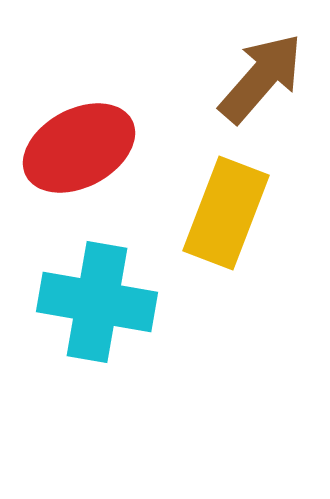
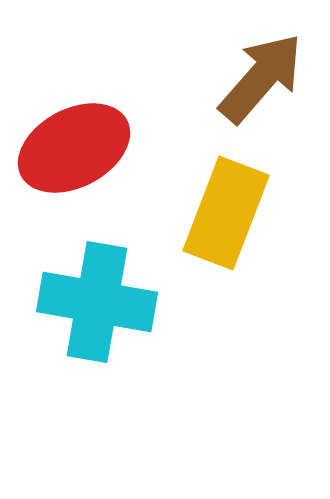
red ellipse: moved 5 px left
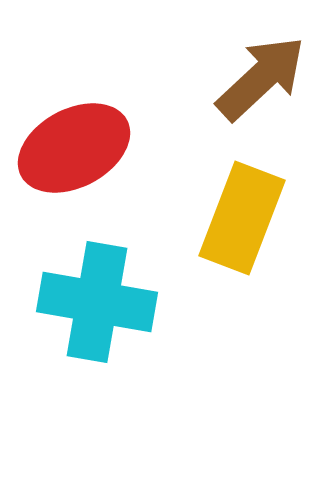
brown arrow: rotated 6 degrees clockwise
yellow rectangle: moved 16 px right, 5 px down
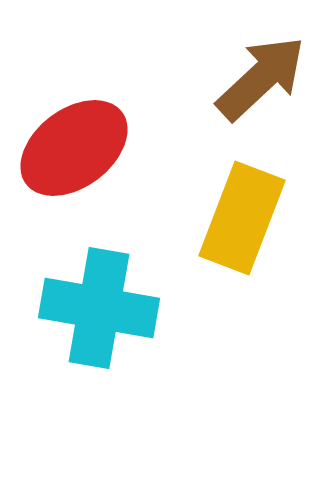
red ellipse: rotated 9 degrees counterclockwise
cyan cross: moved 2 px right, 6 px down
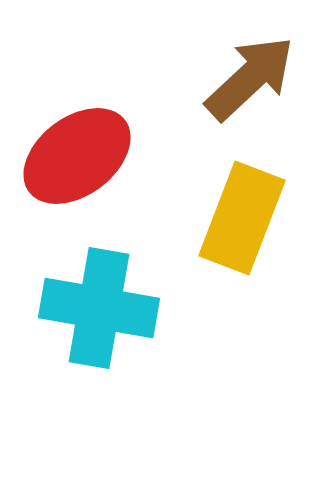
brown arrow: moved 11 px left
red ellipse: moved 3 px right, 8 px down
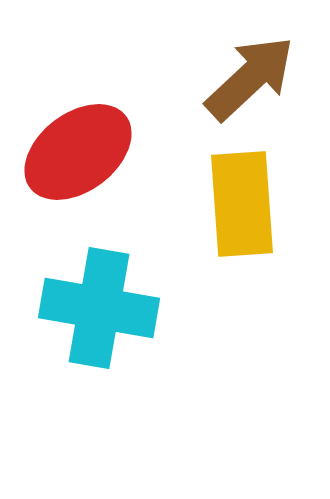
red ellipse: moved 1 px right, 4 px up
yellow rectangle: moved 14 px up; rotated 25 degrees counterclockwise
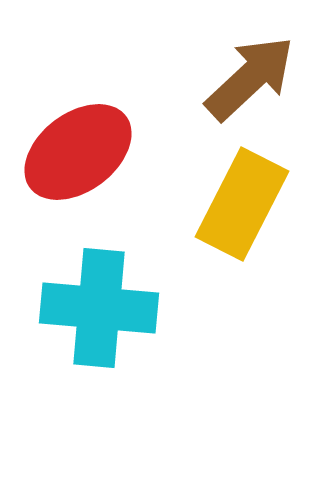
yellow rectangle: rotated 31 degrees clockwise
cyan cross: rotated 5 degrees counterclockwise
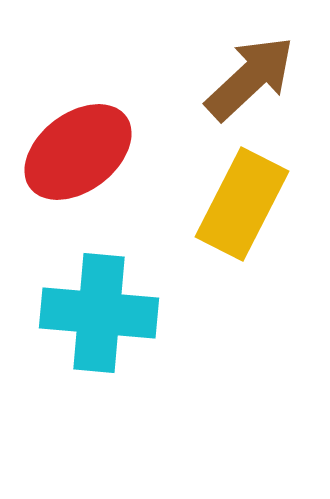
cyan cross: moved 5 px down
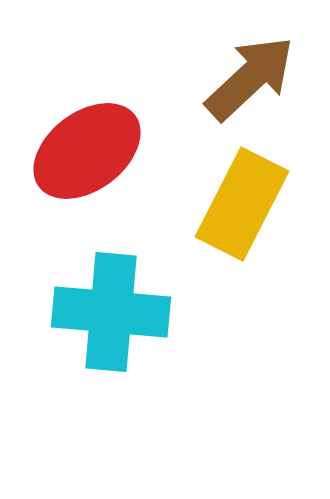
red ellipse: moved 9 px right, 1 px up
cyan cross: moved 12 px right, 1 px up
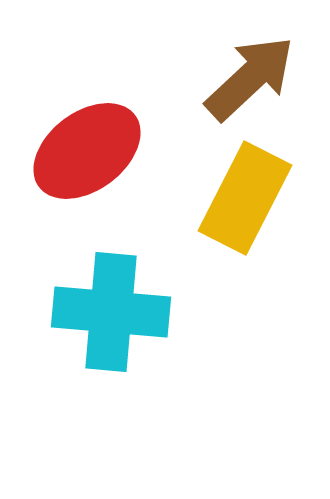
yellow rectangle: moved 3 px right, 6 px up
